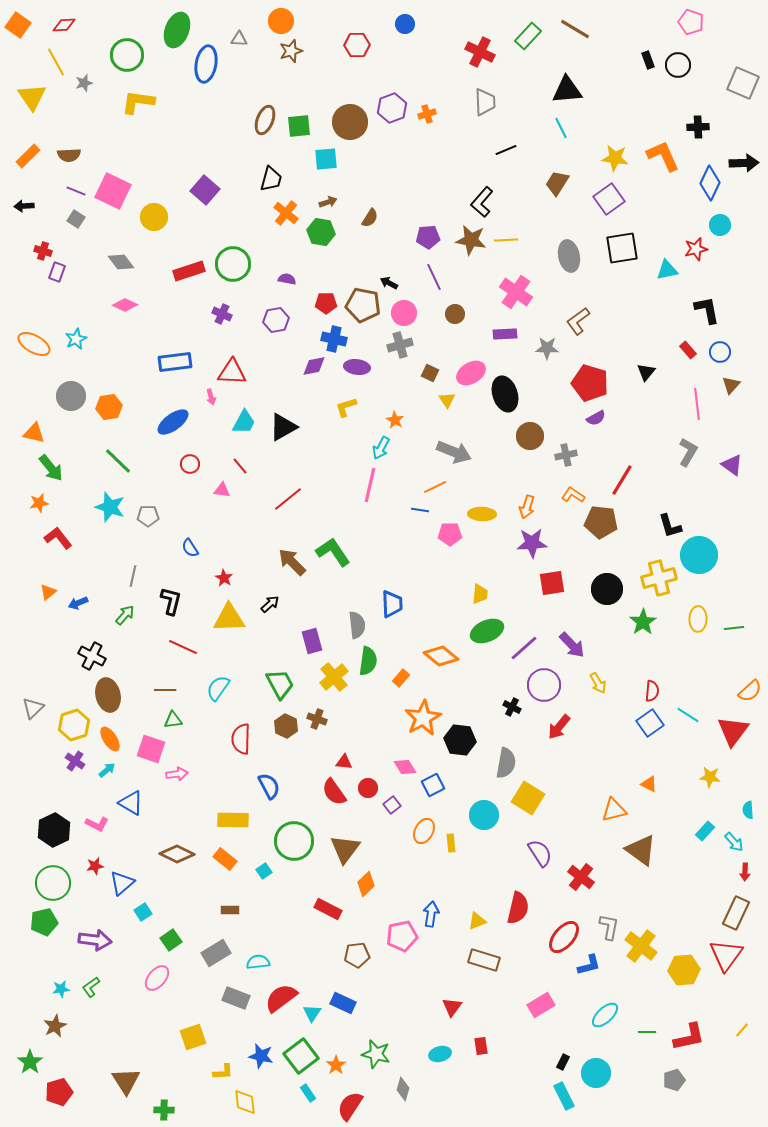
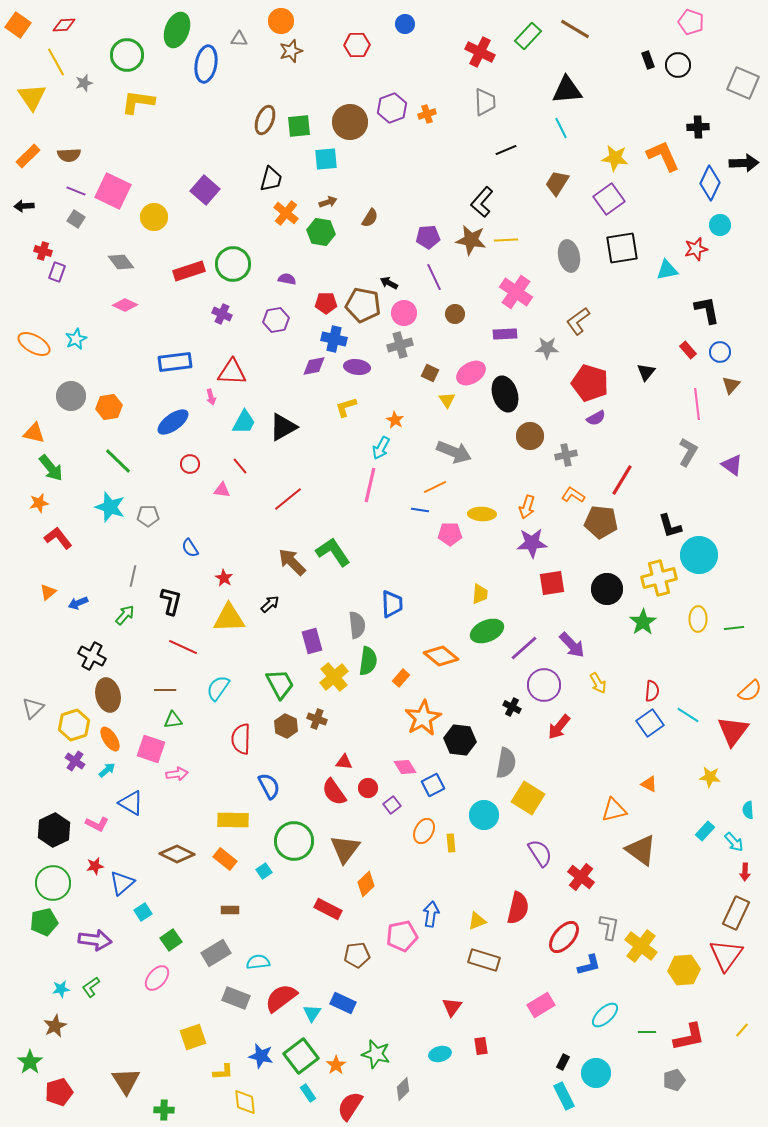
gray diamond at (403, 1089): rotated 30 degrees clockwise
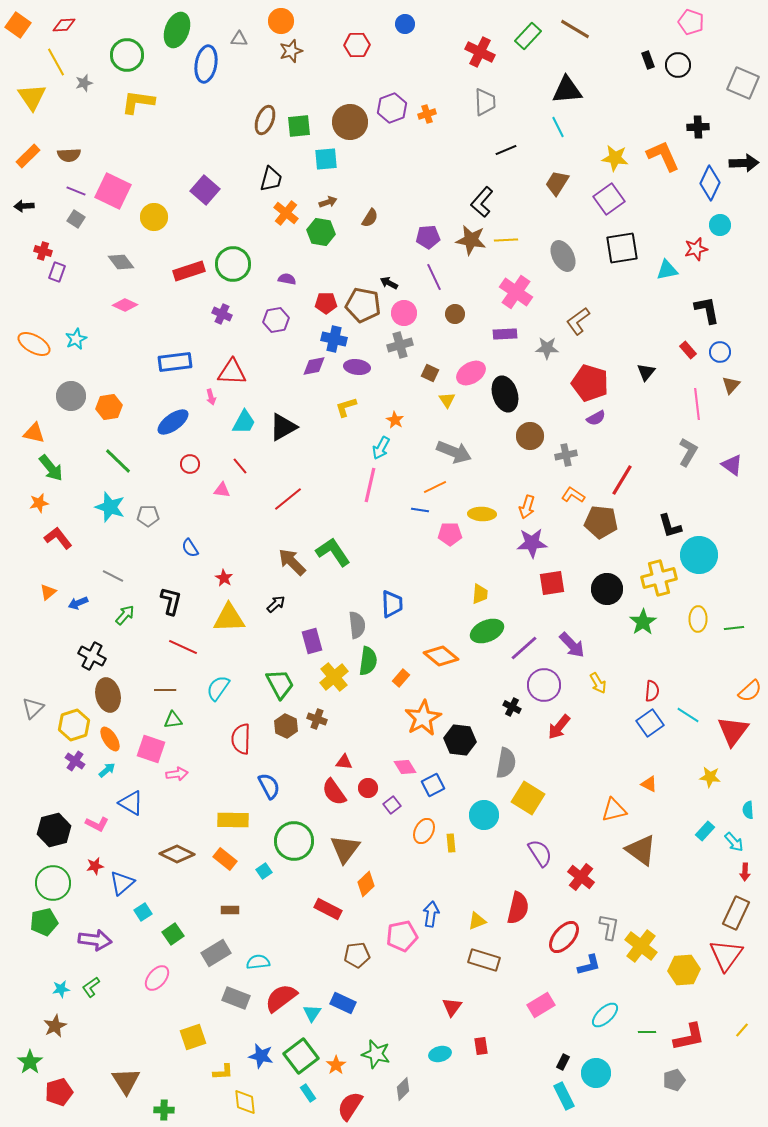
cyan line at (561, 128): moved 3 px left, 1 px up
gray ellipse at (569, 256): moved 6 px left; rotated 16 degrees counterclockwise
gray line at (133, 576): moved 20 px left; rotated 75 degrees counterclockwise
black arrow at (270, 604): moved 6 px right
black hexagon at (54, 830): rotated 12 degrees clockwise
green square at (171, 940): moved 2 px right, 6 px up
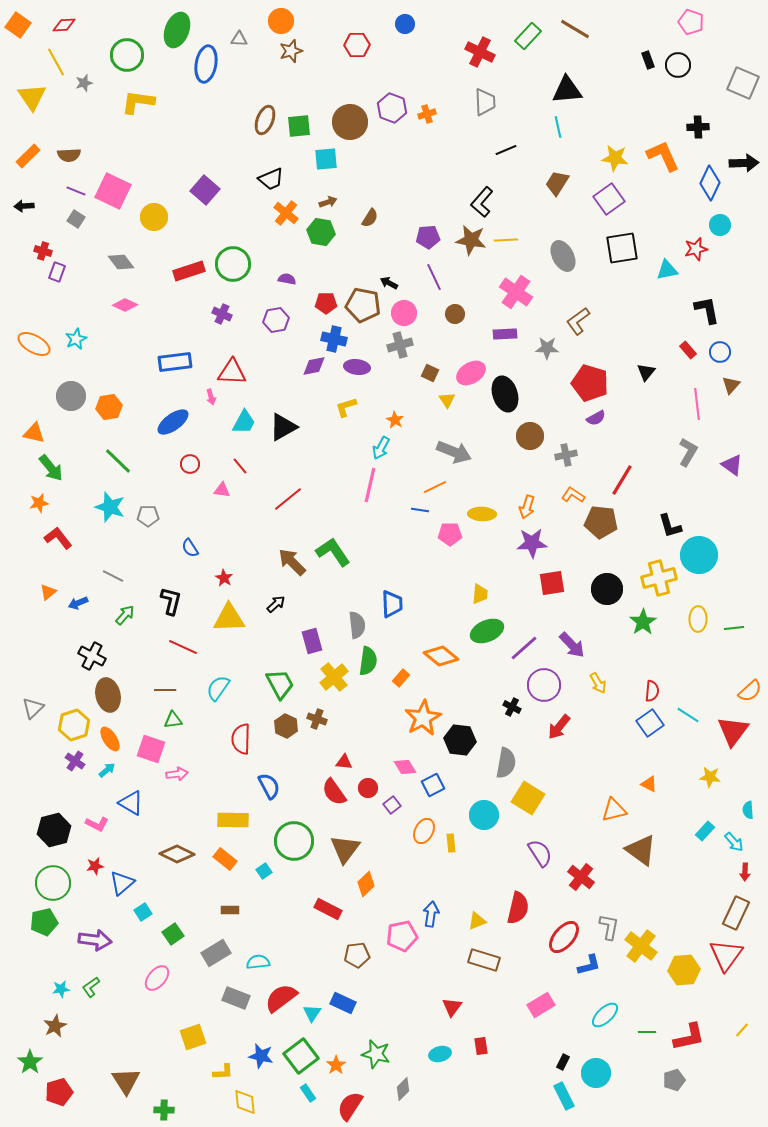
purple hexagon at (392, 108): rotated 20 degrees counterclockwise
cyan line at (558, 127): rotated 15 degrees clockwise
black trapezoid at (271, 179): rotated 52 degrees clockwise
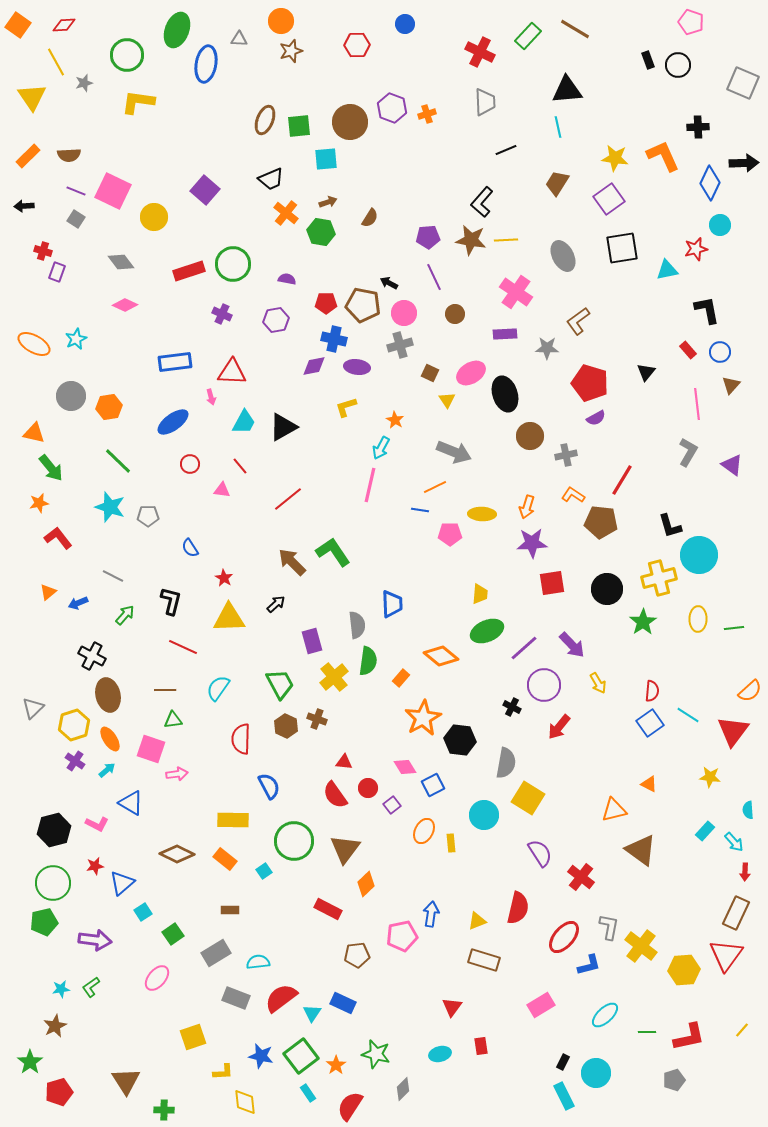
red semicircle at (334, 792): moved 1 px right, 3 px down
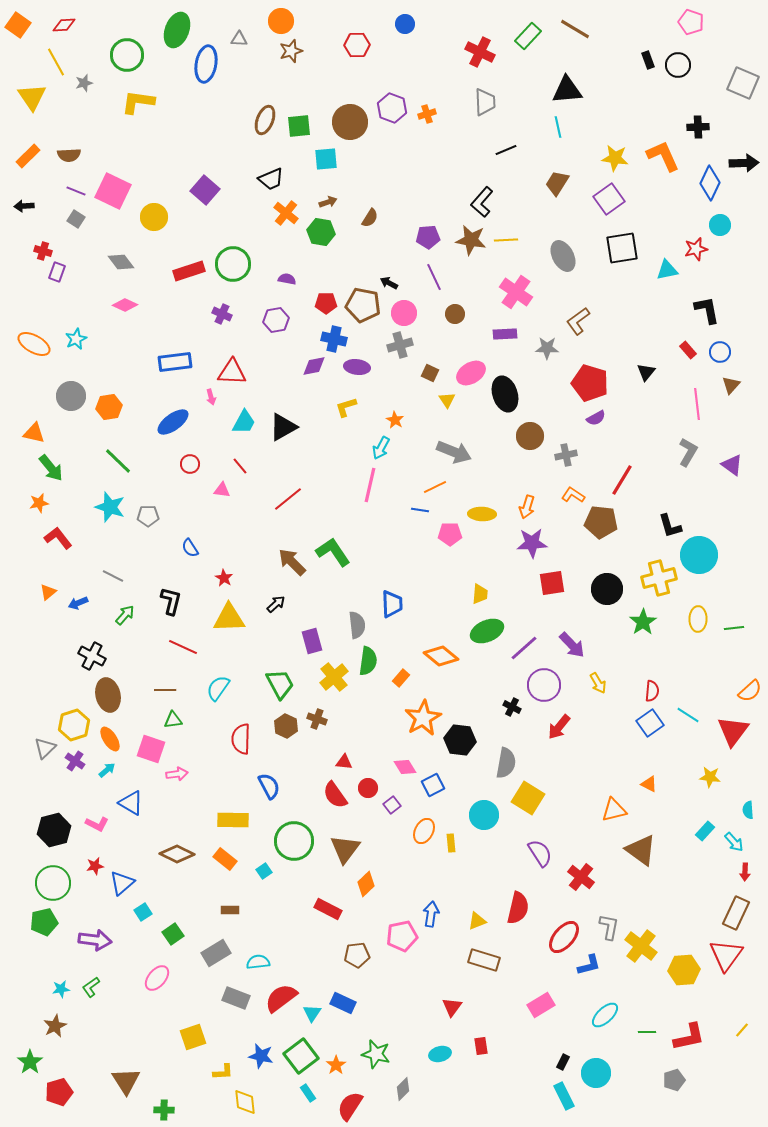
gray triangle at (33, 708): moved 12 px right, 40 px down
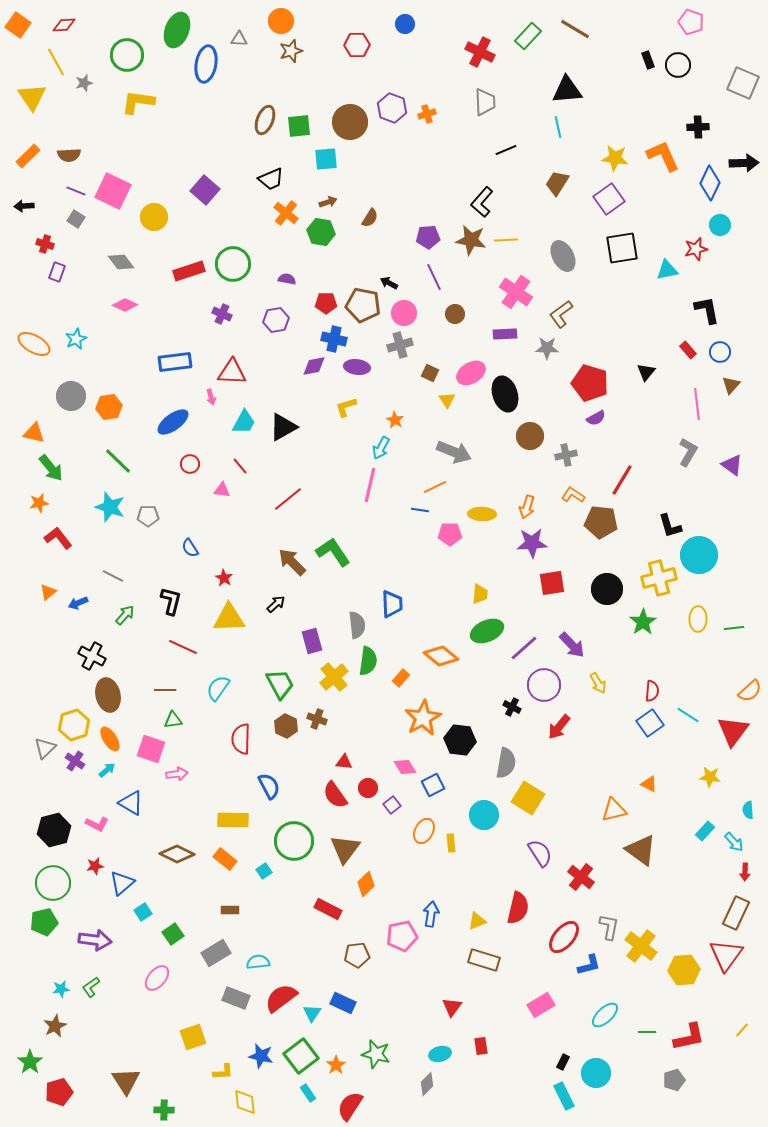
red cross at (43, 251): moved 2 px right, 7 px up
brown L-shape at (578, 321): moved 17 px left, 7 px up
gray diamond at (403, 1089): moved 24 px right, 5 px up
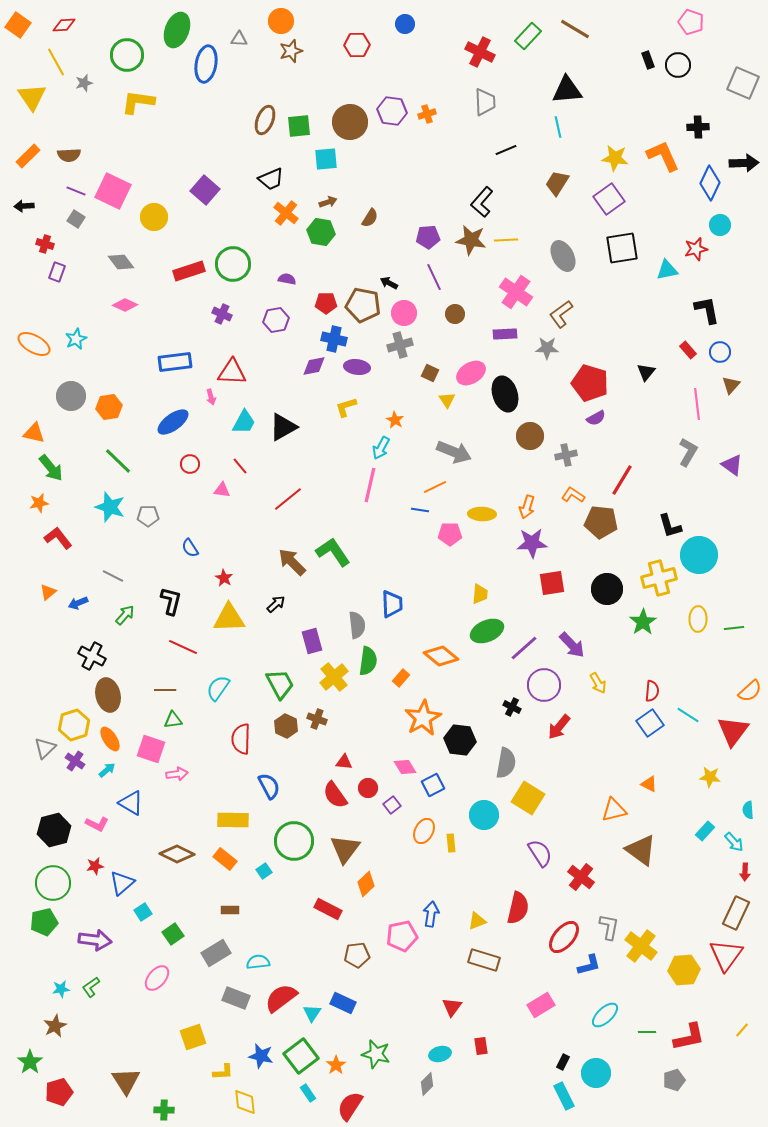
purple hexagon at (392, 108): moved 3 px down; rotated 12 degrees counterclockwise
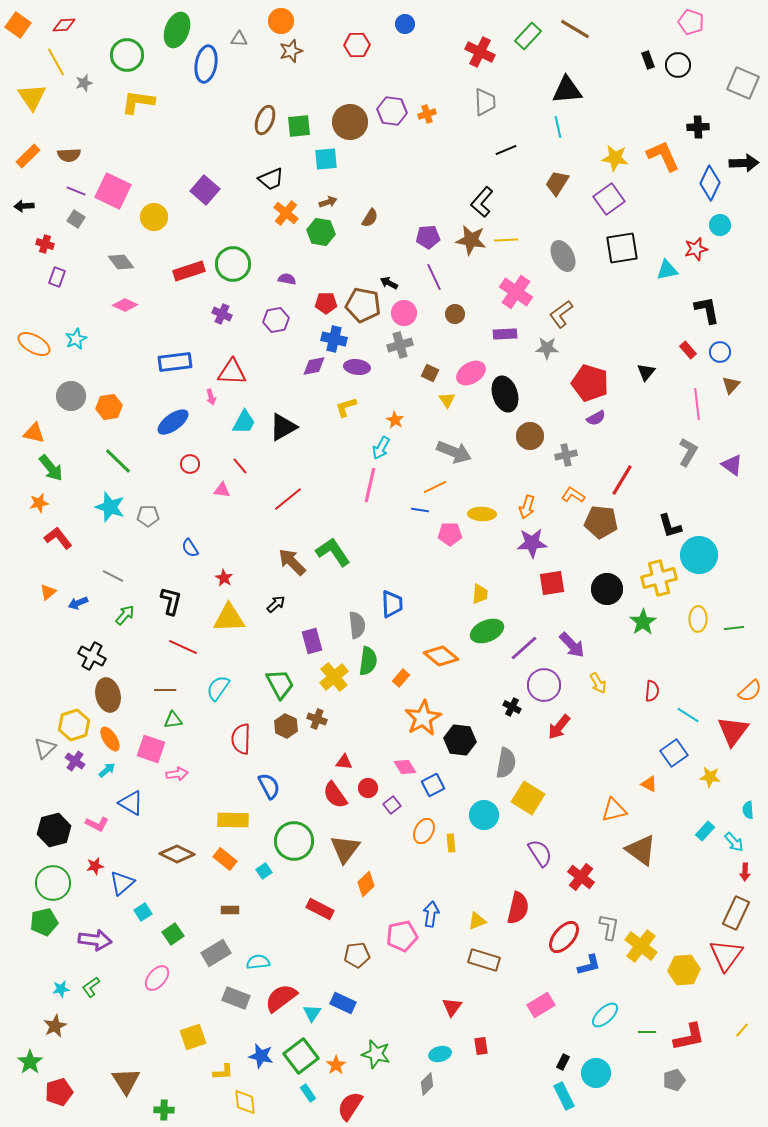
purple rectangle at (57, 272): moved 5 px down
blue square at (650, 723): moved 24 px right, 30 px down
red rectangle at (328, 909): moved 8 px left
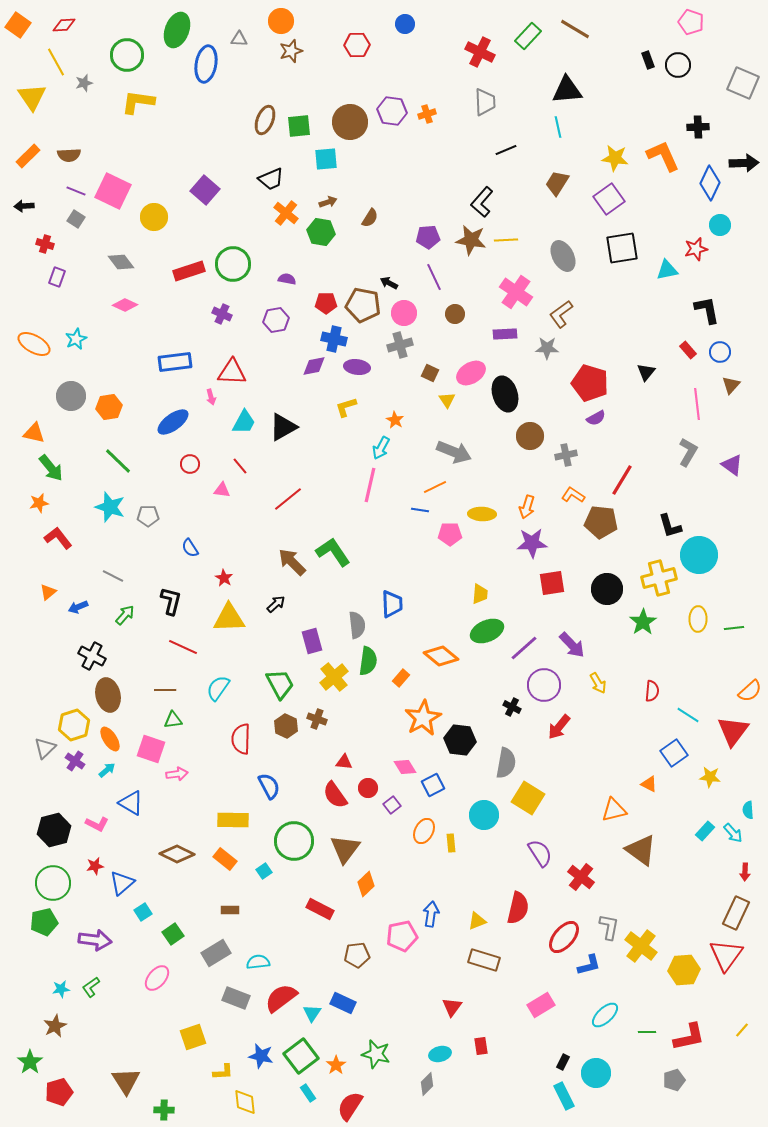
blue arrow at (78, 603): moved 4 px down
cyan arrow at (734, 842): moved 1 px left, 9 px up
